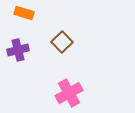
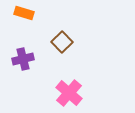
purple cross: moved 5 px right, 9 px down
pink cross: rotated 20 degrees counterclockwise
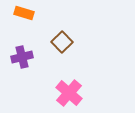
purple cross: moved 1 px left, 2 px up
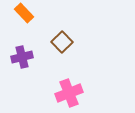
orange rectangle: rotated 30 degrees clockwise
pink cross: rotated 28 degrees clockwise
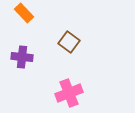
brown square: moved 7 px right; rotated 10 degrees counterclockwise
purple cross: rotated 20 degrees clockwise
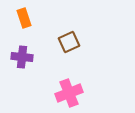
orange rectangle: moved 5 px down; rotated 24 degrees clockwise
brown square: rotated 30 degrees clockwise
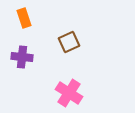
pink cross: rotated 36 degrees counterclockwise
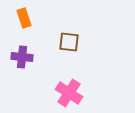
brown square: rotated 30 degrees clockwise
